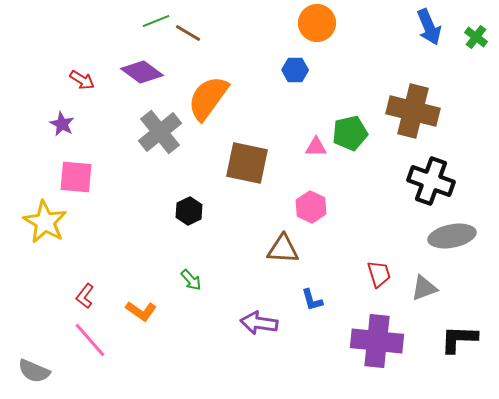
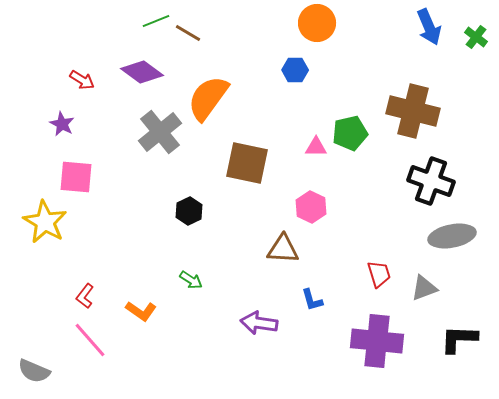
green arrow: rotated 15 degrees counterclockwise
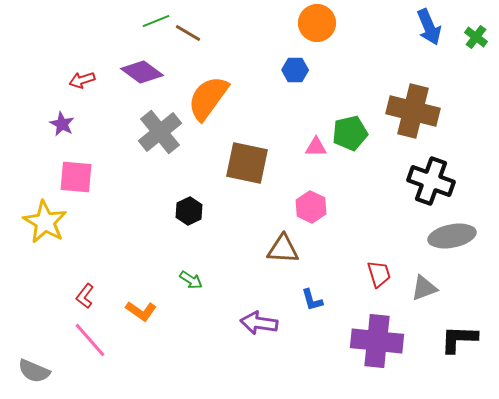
red arrow: rotated 130 degrees clockwise
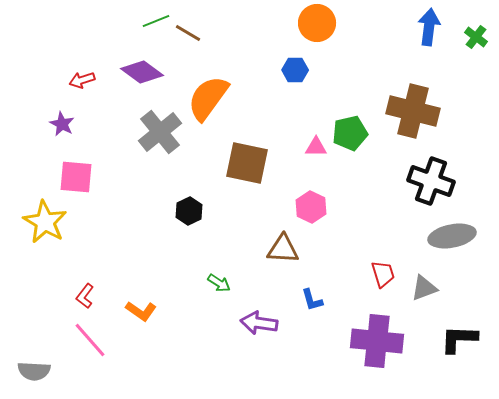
blue arrow: rotated 150 degrees counterclockwise
red trapezoid: moved 4 px right
green arrow: moved 28 px right, 3 px down
gray semicircle: rotated 20 degrees counterclockwise
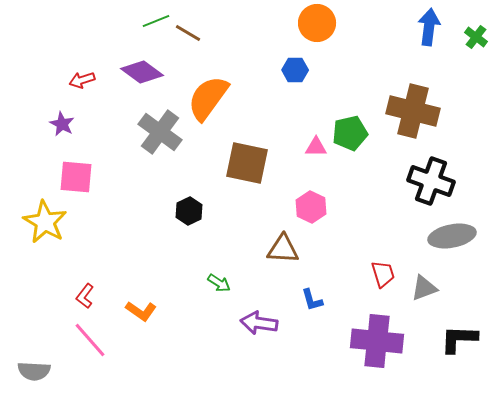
gray cross: rotated 15 degrees counterclockwise
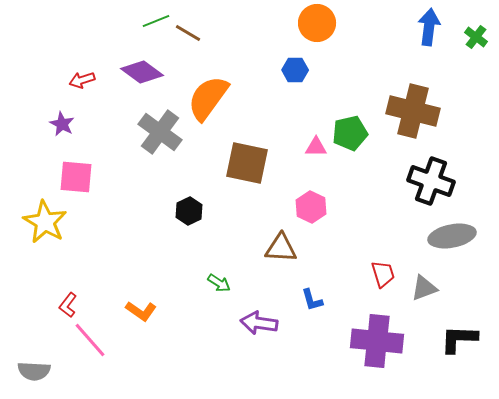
brown triangle: moved 2 px left, 1 px up
red L-shape: moved 17 px left, 9 px down
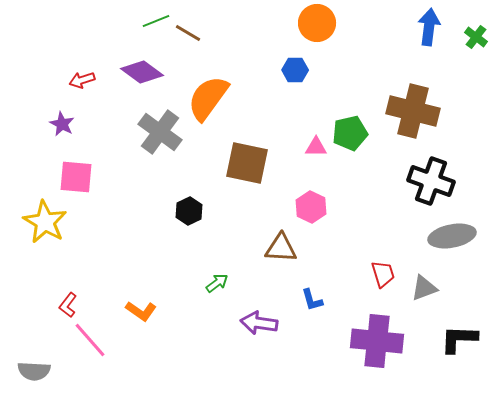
green arrow: moved 2 px left; rotated 70 degrees counterclockwise
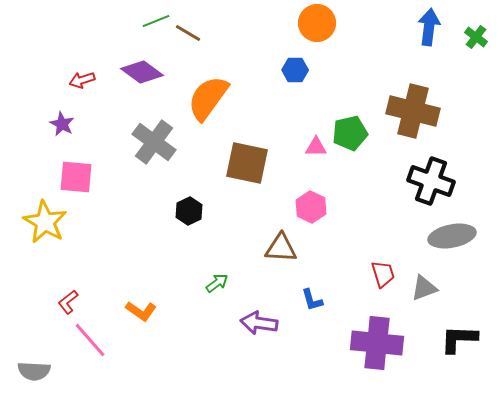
gray cross: moved 6 px left, 10 px down
red L-shape: moved 3 px up; rotated 15 degrees clockwise
purple cross: moved 2 px down
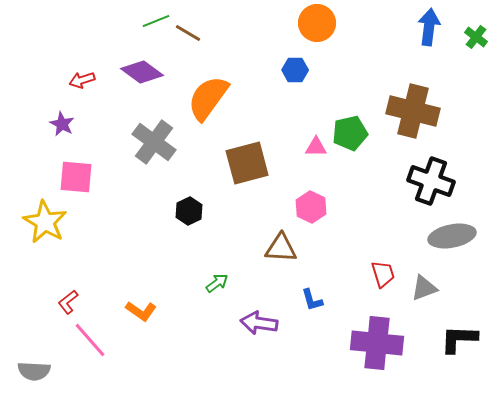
brown square: rotated 27 degrees counterclockwise
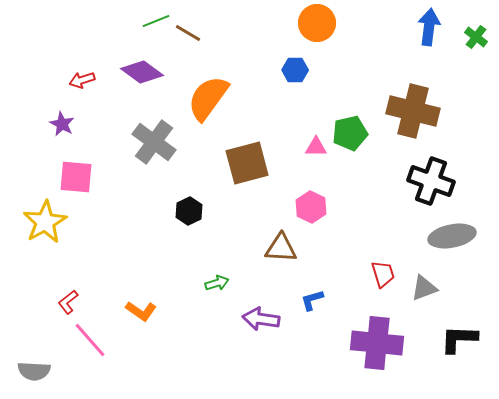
yellow star: rotated 12 degrees clockwise
green arrow: rotated 20 degrees clockwise
blue L-shape: rotated 90 degrees clockwise
purple arrow: moved 2 px right, 4 px up
